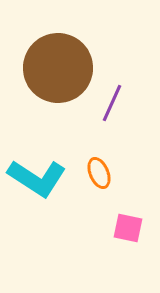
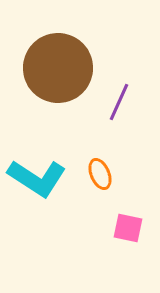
purple line: moved 7 px right, 1 px up
orange ellipse: moved 1 px right, 1 px down
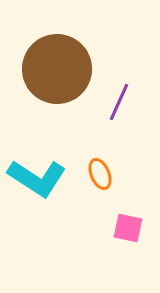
brown circle: moved 1 px left, 1 px down
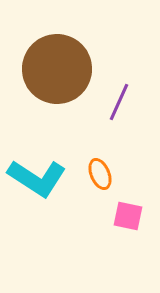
pink square: moved 12 px up
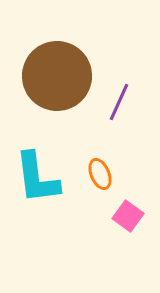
brown circle: moved 7 px down
cyan L-shape: rotated 50 degrees clockwise
pink square: rotated 24 degrees clockwise
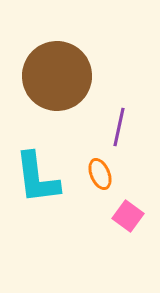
purple line: moved 25 px down; rotated 12 degrees counterclockwise
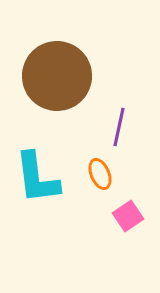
pink square: rotated 20 degrees clockwise
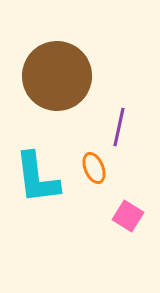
orange ellipse: moved 6 px left, 6 px up
pink square: rotated 24 degrees counterclockwise
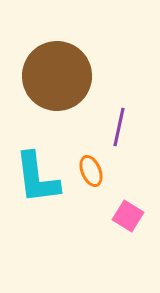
orange ellipse: moved 3 px left, 3 px down
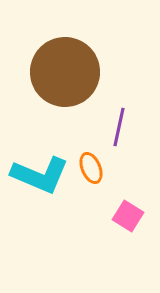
brown circle: moved 8 px right, 4 px up
orange ellipse: moved 3 px up
cyan L-shape: moved 3 px right, 3 px up; rotated 60 degrees counterclockwise
